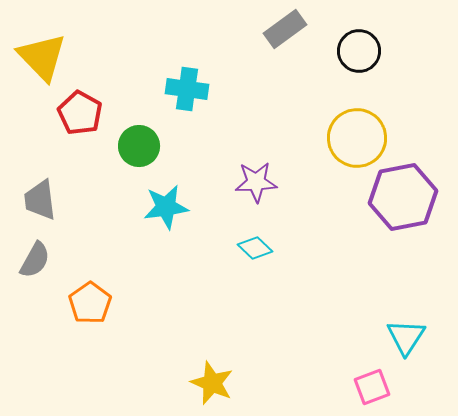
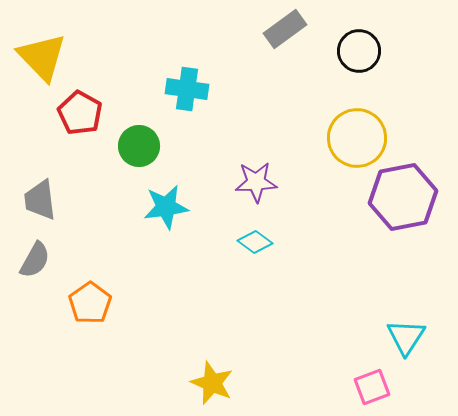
cyan diamond: moved 6 px up; rotated 8 degrees counterclockwise
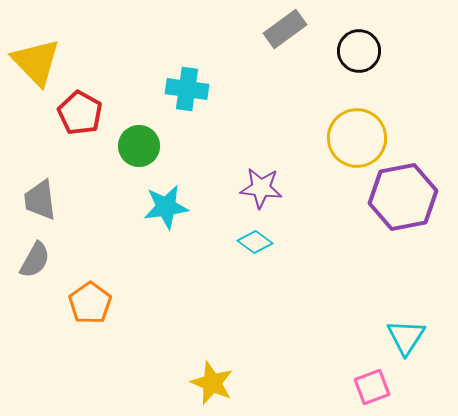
yellow triangle: moved 6 px left, 5 px down
purple star: moved 5 px right, 6 px down; rotated 9 degrees clockwise
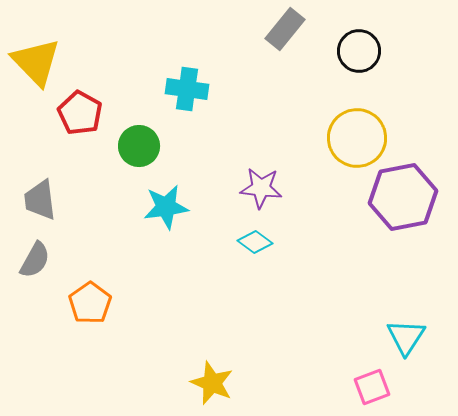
gray rectangle: rotated 15 degrees counterclockwise
